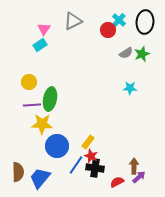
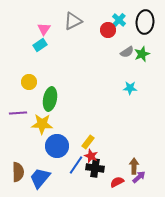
gray semicircle: moved 1 px right, 1 px up
purple line: moved 14 px left, 8 px down
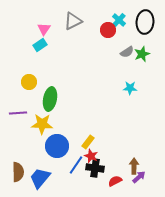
red semicircle: moved 2 px left, 1 px up
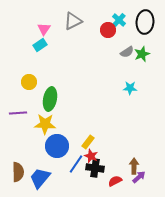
yellow star: moved 3 px right
blue line: moved 1 px up
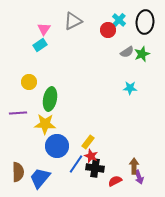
purple arrow: rotated 112 degrees clockwise
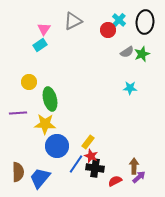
green ellipse: rotated 25 degrees counterclockwise
purple arrow: rotated 112 degrees counterclockwise
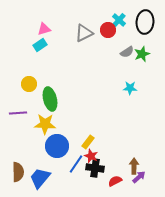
gray triangle: moved 11 px right, 12 px down
pink triangle: rotated 40 degrees clockwise
yellow circle: moved 2 px down
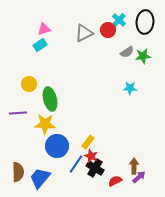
green star: moved 1 px right, 2 px down; rotated 14 degrees clockwise
black cross: rotated 24 degrees clockwise
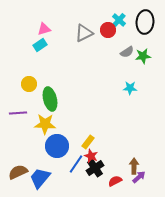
black cross: rotated 24 degrees clockwise
brown semicircle: rotated 114 degrees counterclockwise
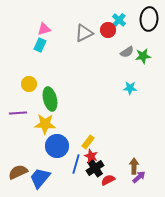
black ellipse: moved 4 px right, 3 px up
cyan rectangle: rotated 32 degrees counterclockwise
blue line: rotated 18 degrees counterclockwise
red semicircle: moved 7 px left, 1 px up
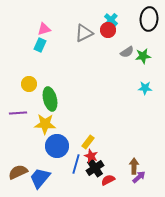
cyan cross: moved 8 px left
cyan star: moved 15 px right
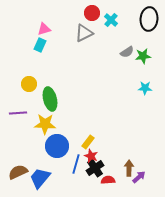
red circle: moved 16 px left, 17 px up
brown arrow: moved 5 px left, 2 px down
red semicircle: rotated 24 degrees clockwise
